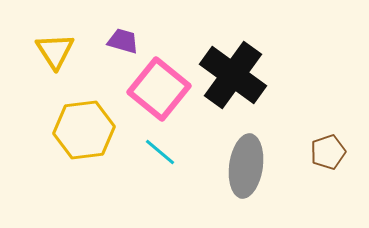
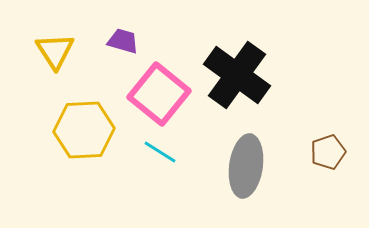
black cross: moved 4 px right
pink square: moved 5 px down
yellow hexagon: rotated 4 degrees clockwise
cyan line: rotated 8 degrees counterclockwise
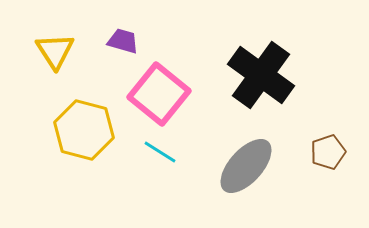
black cross: moved 24 px right
yellow hexagon: rotated 18 degrees clockwise
gray ellipse: rotated 34 degrees clockwise
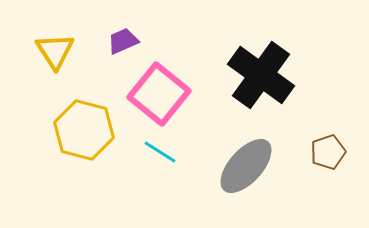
purple trapezoid: rotated 40 degrees counterclockwise
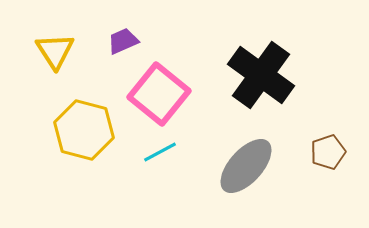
cyan line: rotated 60 degrees counterclockwise
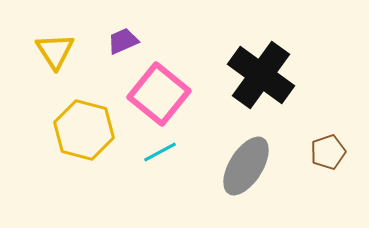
gray ellipse: rotated 10 degrees counterclockwise
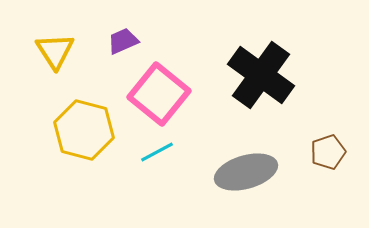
cyan line: moved 3 px left
gray ellipse: moved 6 px down; rotated 42 degrees clockwise
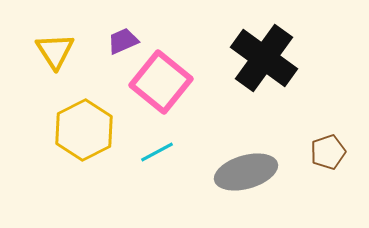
black cross: moved 3 px right, 17 px up
pink square: moved 2 px right, 12 px up
yellow hexagon: rotated 18 degrees clockwise
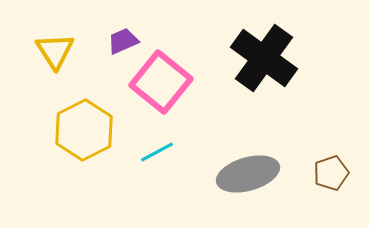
brown pentagon: moved 3 px right, 21 px down
gray ellipse: moved 2 px right, 2 px down
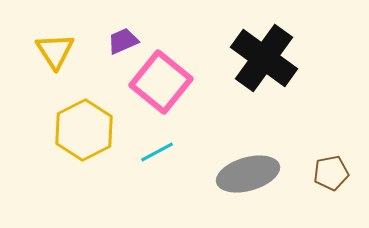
brown pentagon: rotated 8 degrees clockwise
